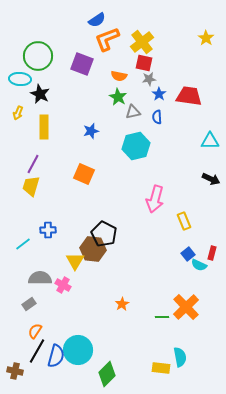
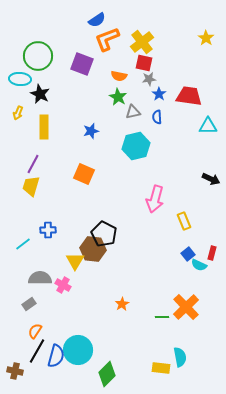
cyan triangle at (210, 141): moved 2 px left, 15 px up
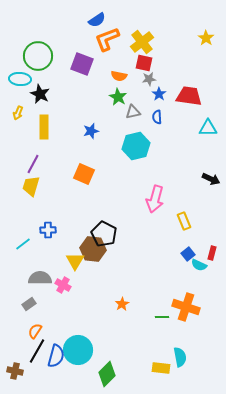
cyan triangle at (208, 126): moved 2 px down
orange cross at (186, 307): rotated 28 degrees counterclockwise
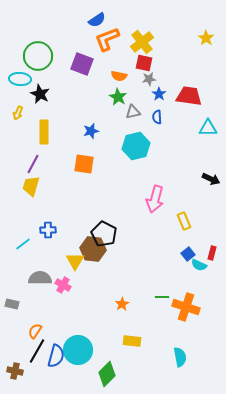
yellow rectangle at (44, 127): moved 5 px down
orange square at (84, 174): moved 10 px up; rotated 15 degrees counterclockwise
gray rectangle at (29, 304): moved 17 px left; rotated 48 degrees clockwise
green line at (162, 317): moved 20 px up
yellow rectangle at (161, 368): moved 29 px left, 27 px up
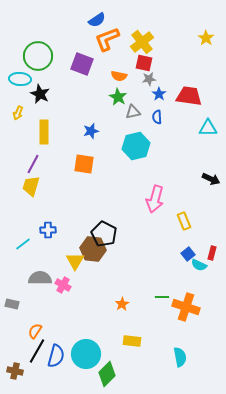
cyan circle at (78, 350): moved 8 px right, 4 px down
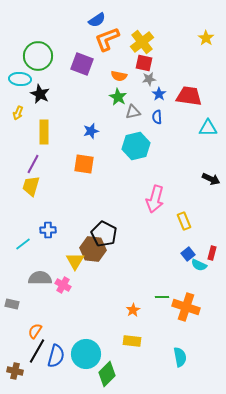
orange star at (122, 304): moved 11 px right, 6 px down
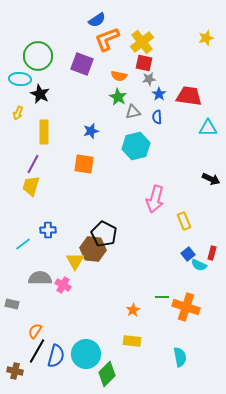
yellow star at (206, 38): rotated 21 degrees clockwise
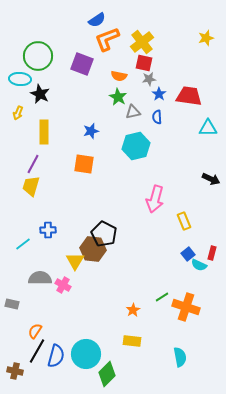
green line at (162, 297): rotated 32 degrees counterclockwise
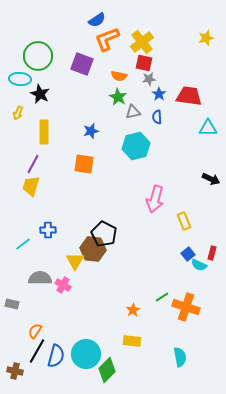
green diamond at (107, 374): moved 4 px up
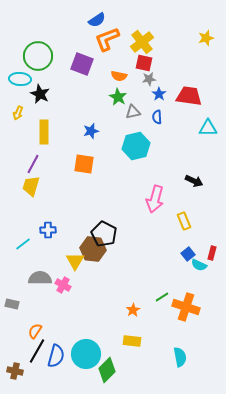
black arrow at (211, 179): moved 17 px left, 2 px down
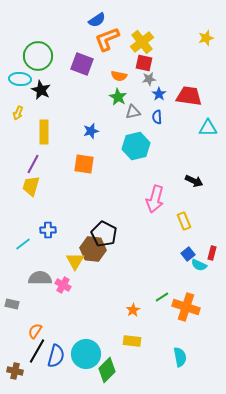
black star at (40, 94): moved 1 px right, 4 px up
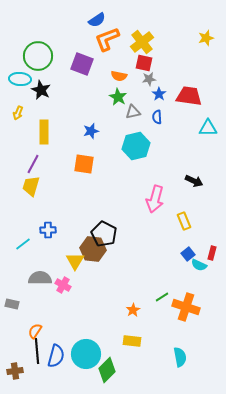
black line at (37, 351): rotated 35 degrees counterclockwise
brown cross at (15, 371): rotated 21 degrees counterclockwise
